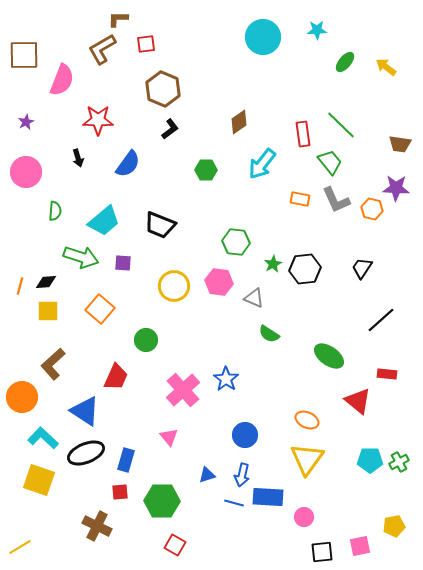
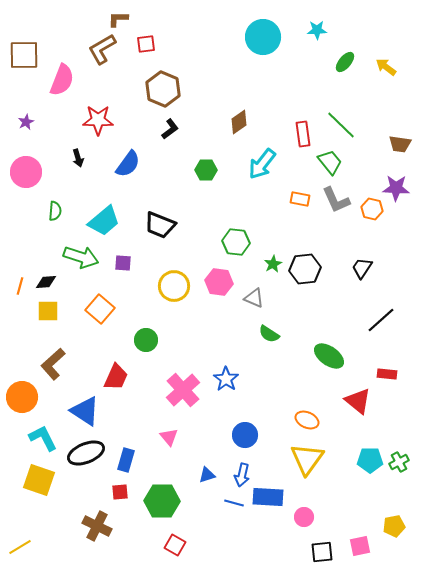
cyan L-shape at (43, 438): rotated 20 degrees clockwise
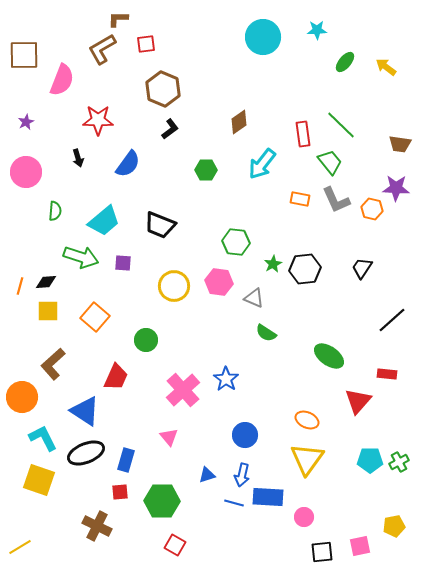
orange square at (100, 309): moved 5 px left, 8 px down
black line at (381, 320): moved 11 px right
green semicircle at (269, 334): moved 3 px left, 1 px up
red triangle at (358, 401): rotated 32 degrees clockwise
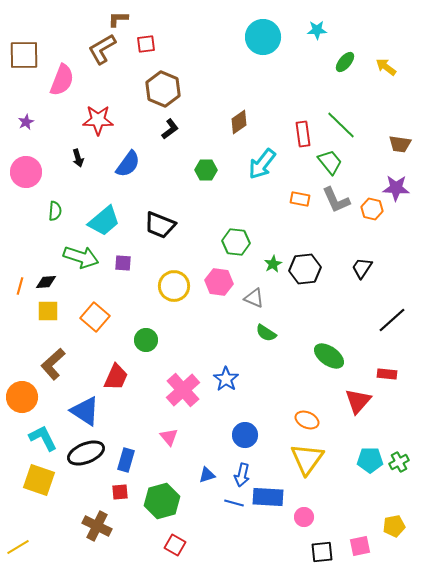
green hexagon at (162, 501): rotated 16 degrees counterclockwise
yellow line at (20, 547): moved 2 px left
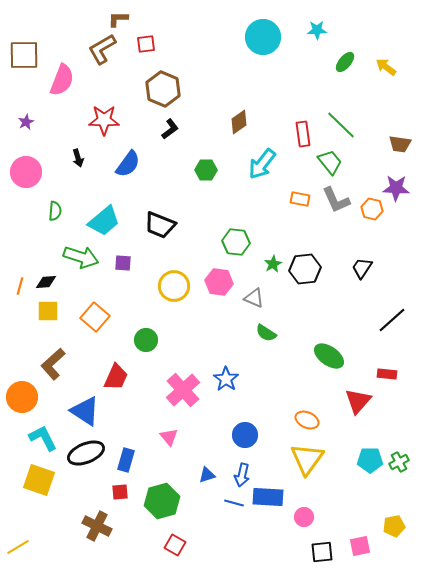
red star at (98, 120): moved 6 px right
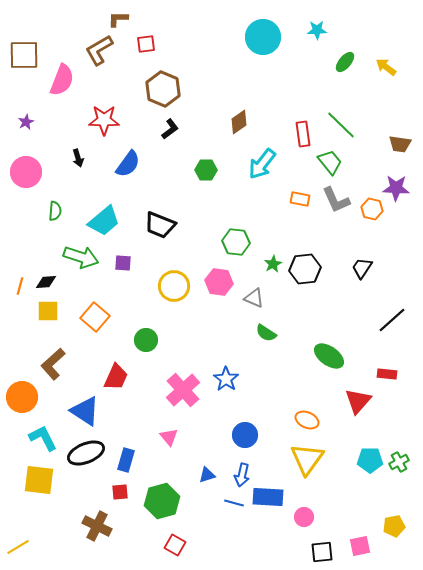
brown L-shape at (102, 49): moved 3 px left, 1 px down
yellow square at (39, 480): rotated 12 degrees counterclockwise
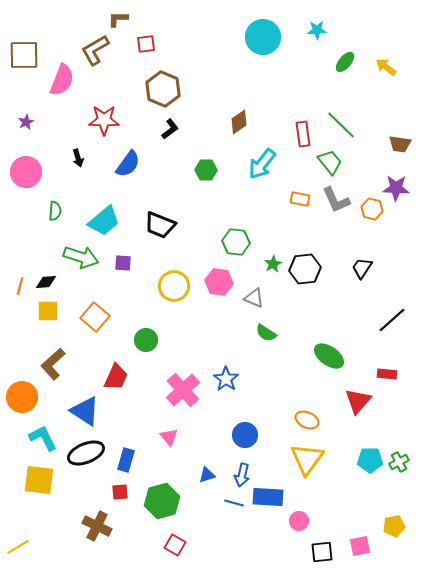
brown L-shape at (99, 50): moved 4 px left
pink circle at (304, 517): moved 5 px left, 4 px down
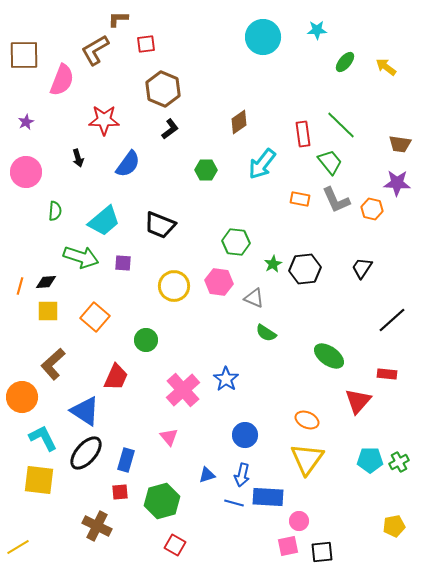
purple star at (396, 188): moved 1 px right, 5 px up
black ellipse at (86, 453): rotated 27 degrees counterclockwise
pink square at (360, 546): moved 72 px left
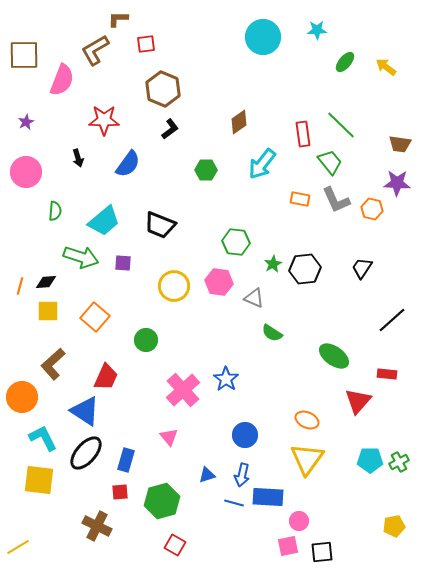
green semicircle at (266, 333): moved 6 px right
green ellipse at (329, 356): moved 5 px right
red trapezoid at (116, 377): moved 10 px left
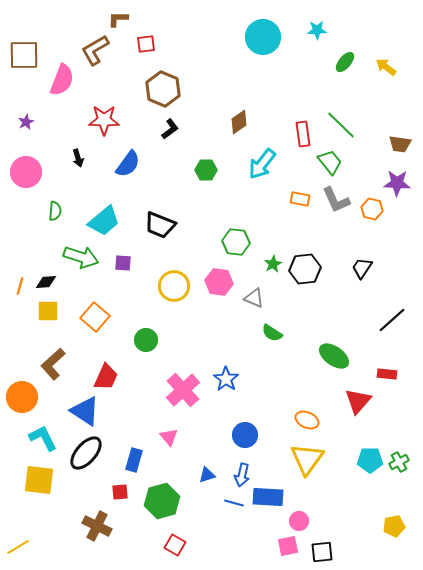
blue rectangle at (126, 460): moved 8 px right
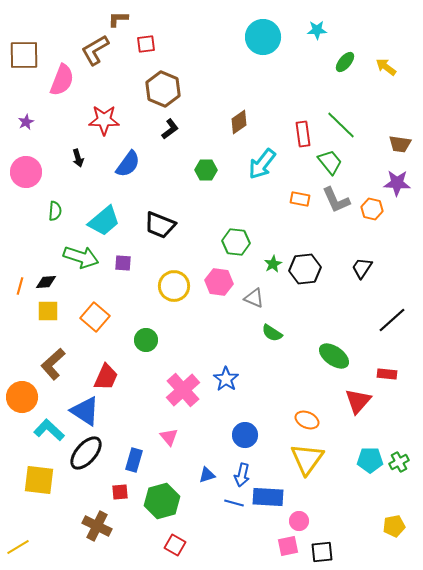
cyan L-shape at (43, 438): moved 6 px right, 8 px up; rotated 20 degrees counterclockwise
